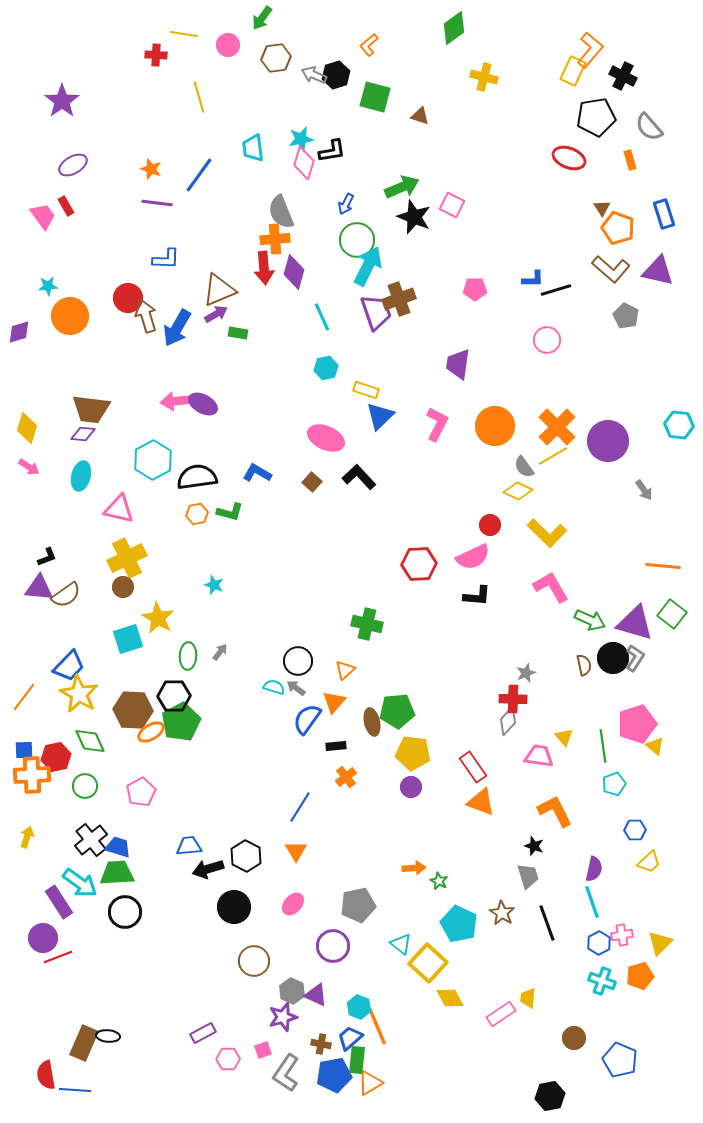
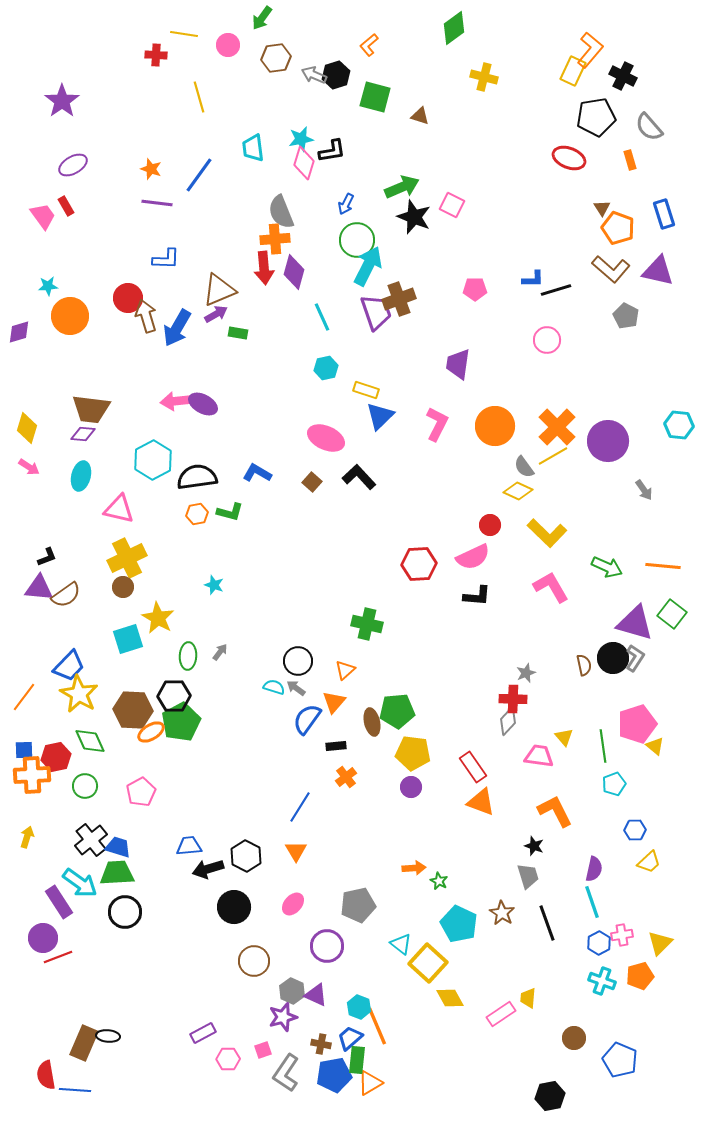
green arrow at (590, 620): moved 17 px right, 53 px up
purple circle at (333, 946): moved 6 px left
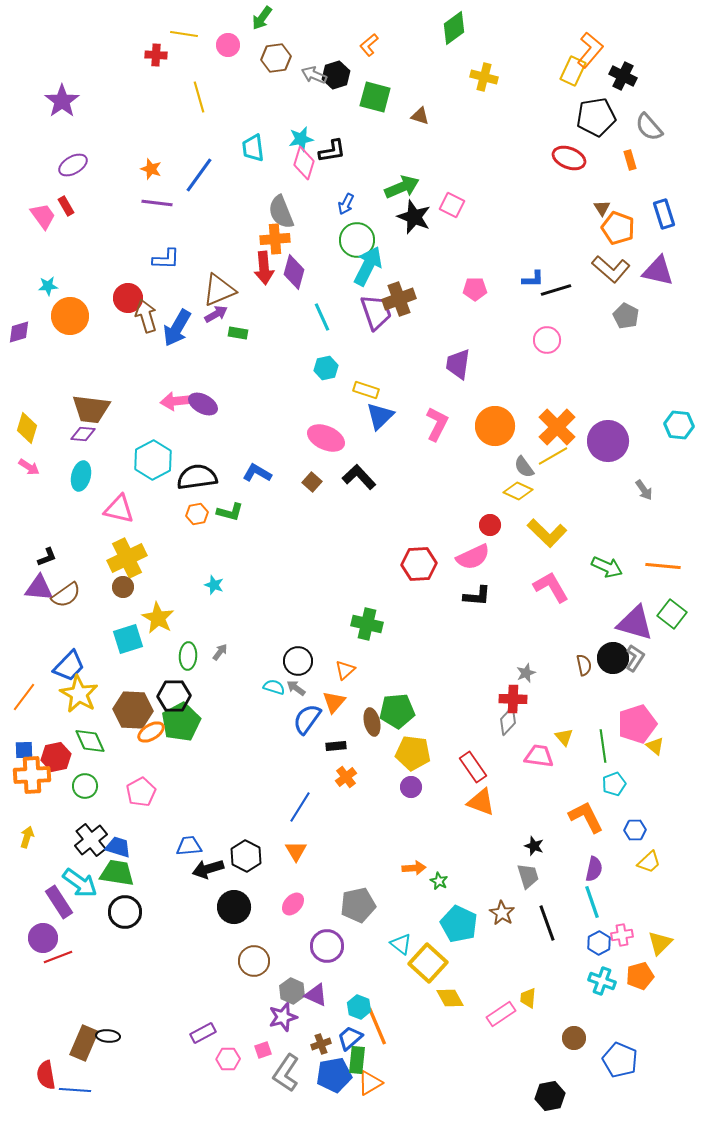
orange L-shape at (555, 811): moved 31 px right, 6 px down
green trapezoid at (117, 873): rotated 12 degrees clockwise
brown cross at (321, 1044): rotated 30 degrees counterclockwise
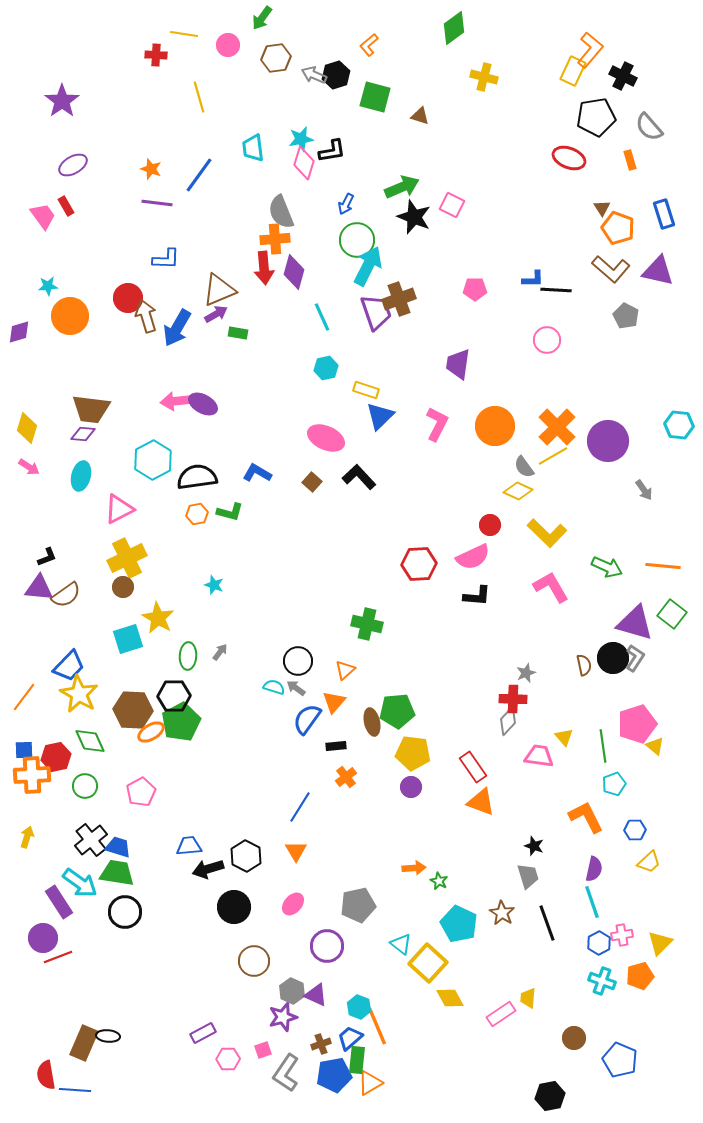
black line at (556, 290): rotated 20 degrees clockwise
pink triangle at (119, 509): rotated 40 degrees counterclockwise
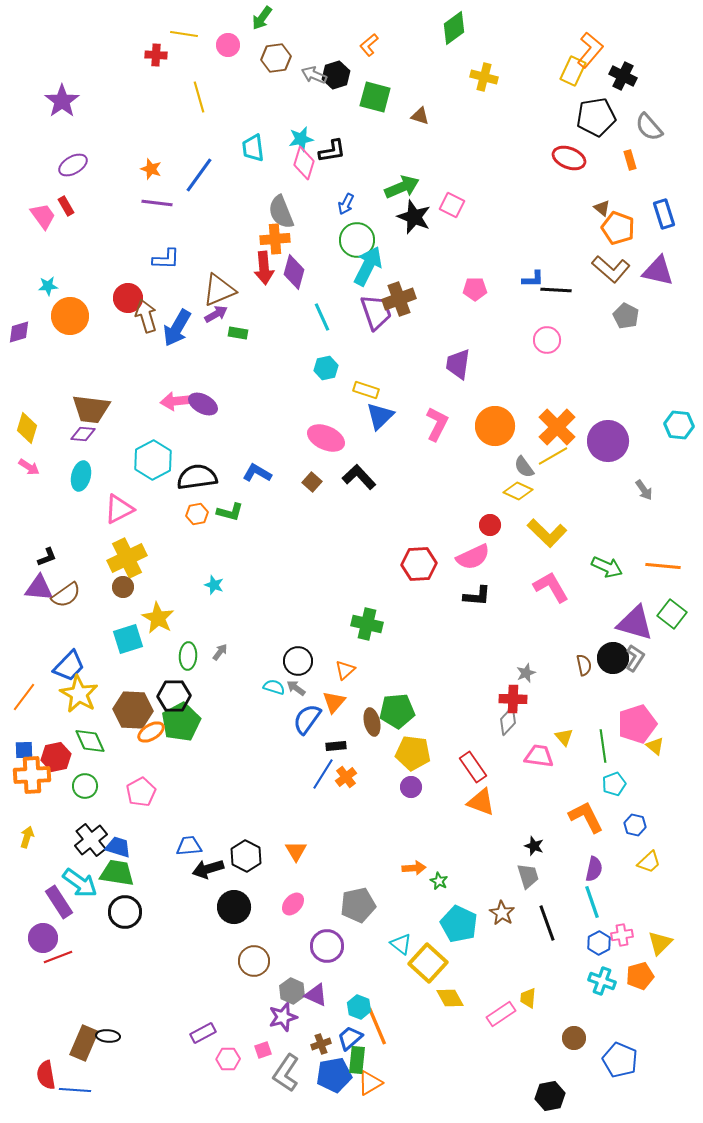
brown triangle at (602, 208): rotated 18 degrees counterclockwise
blue line at (300, 807): moved 23 px right, 33 px up
blue hexagon at (635, 830): moved 5 px up; rotated 15 degrees clockwise
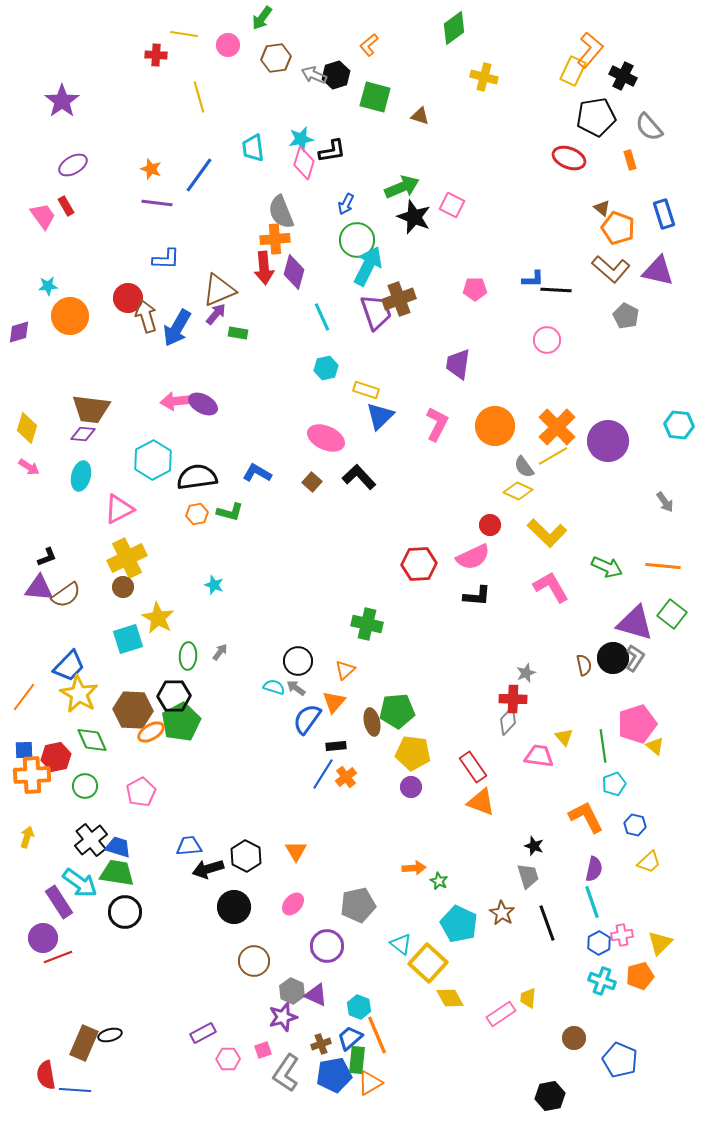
purple arrow at (216, 314): rotated 20 degrees counterclockwise
gray arrow at (644, 490): moved 21 px right, 12 px down
green diamond at (90, 741): moved 2 px right, 1 px up
orange line at (377, 1026): moved 9 px down
black ellipse at (108, 1036): moved 2 px right, 1 px up; rotated 20 degrees counterclockwise
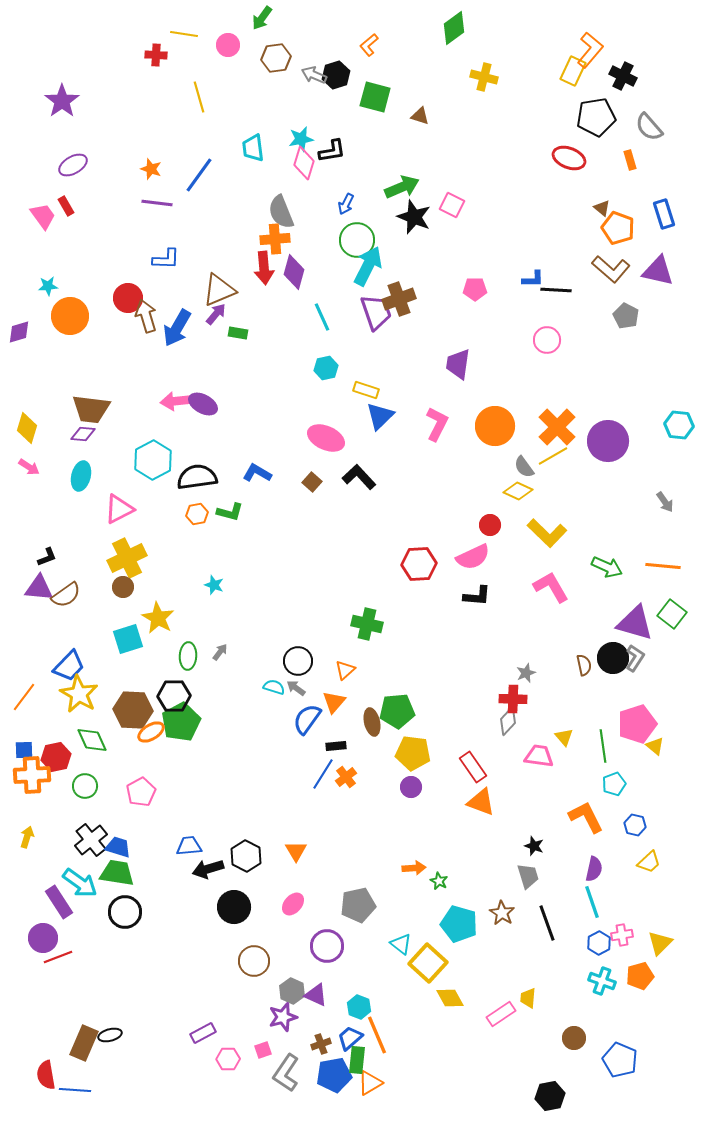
cyan pentagon at (459, 924): rotated 9 degrees counterclockwise
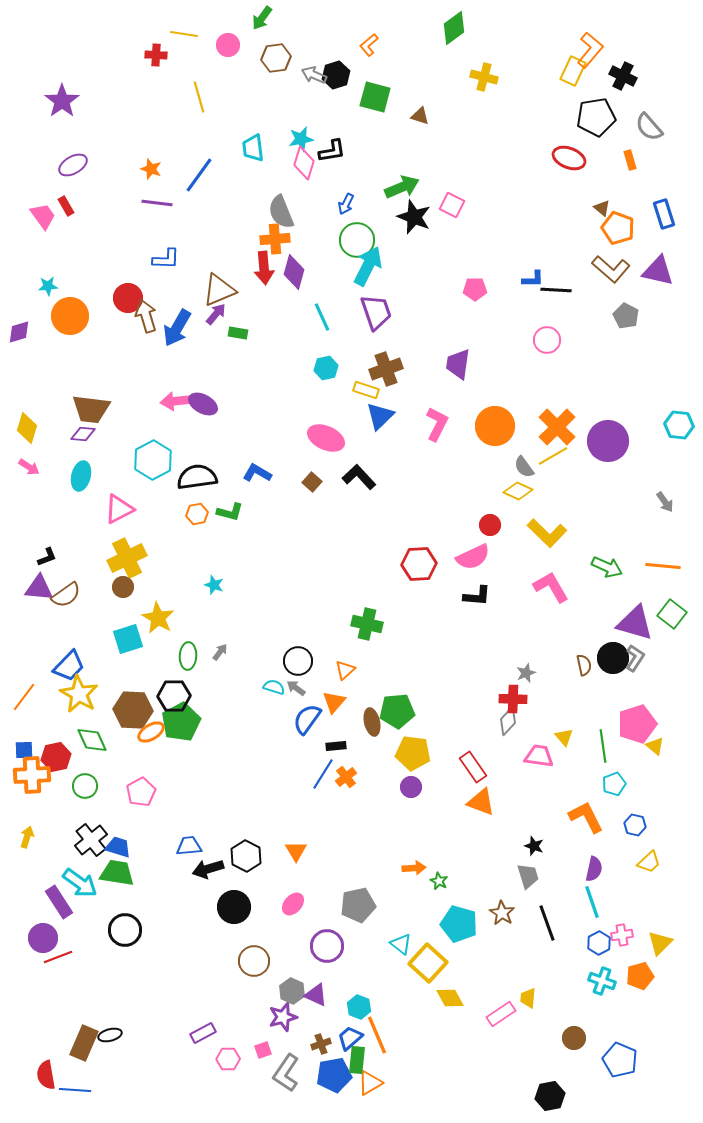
brown cross at (399, 299): moved 13 px left, 70 px down
black circle at (125, 912): moved 18 px down
